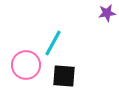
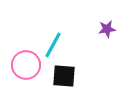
purple star: moved 16 px down
cyan line: moved 2 px down
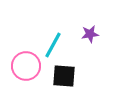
purple star: moved 17 px left, 5 px down
pink circle: moved 1 px down
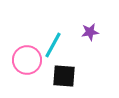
purple star: moved 2 px up
pink circle: moved 1 px right, 6 px up
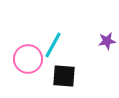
purple star: moved 17 px right, 9 px down
pink circle: moved 1 px right, 1 px up
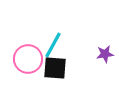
purple star: moved 2 px left, 13 px down
black square: moved 9 px left, 8 px up
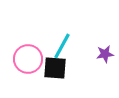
cyan line: moved 9 px right, 1 px down
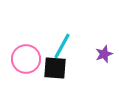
purple star: moved 1 px left; rotated 12 degrees counterclockwise
pink circle: moved 2 px left
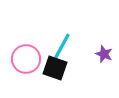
purple star: rotated 30 degrees counterclockwise
black square: rotated 15 degrees clockwise
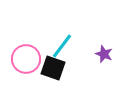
cyan line: rotated 8 degrees clockwise
black square: moved 2 px left
